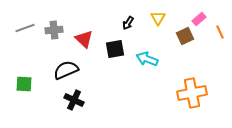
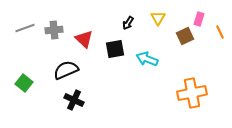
pink rectangle: rotated 32 degrees counterclockwise
green square: moved 1 px up; rotated 36 degrees clockwise
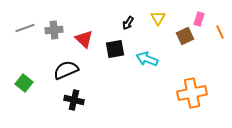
black cross: rotated 12 degrees counterclockwise
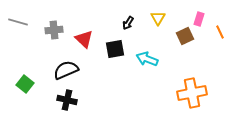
gray line: moved 7 px left, 6 px up; rotated 36 degrees clockwise
green square: moved 1 px right, 1 px down
black cross: moved 7 px left
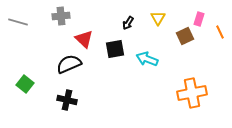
gray cross: moved 7 px right, 14 px up
black semicircle: moved 3 px right, 6 px up
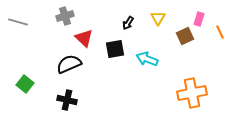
gray cross: moved 4 px right; rotated 12 degrees counterclockwise
red triangle: moved 1 px up
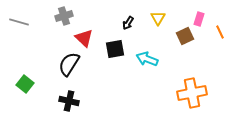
gray cross: moved 1 px left
gray line: moved 1 px right
black semicircle: rotated 35 degrees counterclockwise
black cross: moved 2 px right, 1 px down
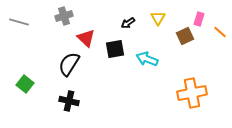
black arrow: rotated 24 degrees clockwise
orange line: rotated 24 degrees counterclockwise
red triangle: moved 2 px right
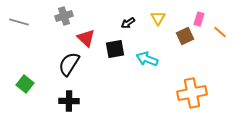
black cross: rotated 12 degrees counterclockwise
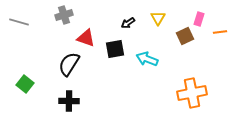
gray cross: moved 1 px up
orange line: rotated 48 degrees counterclockwise
red triangle: rotated 24 degrees counterclockwise
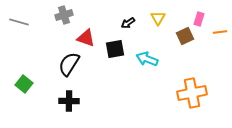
green square: moved 1 px left
